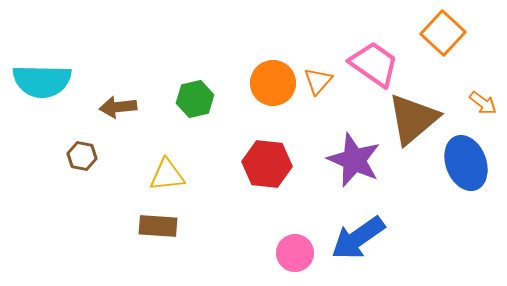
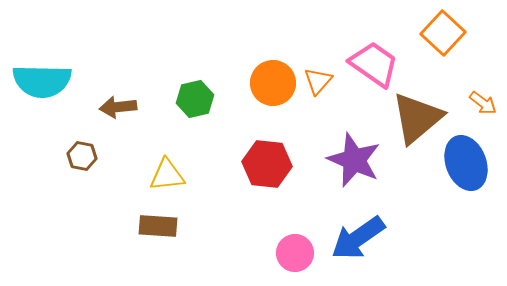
brown triangle: moved 4 px right, 1 px up
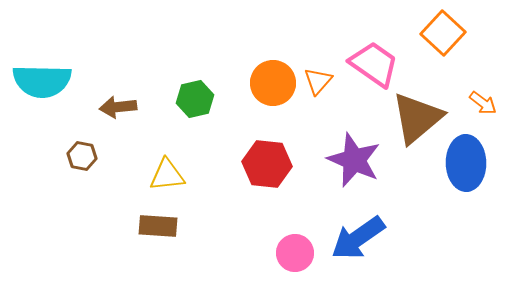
blue ellipse: rotated 20 degrees clockwise
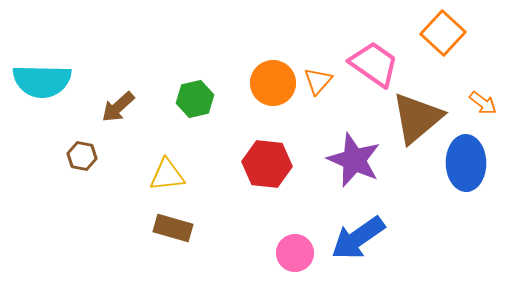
brown arrow: rotated 36 degrees counterclockwise
brown rectangle: moved 15 px right, 2 px down; rotated 12 degrees clockwise
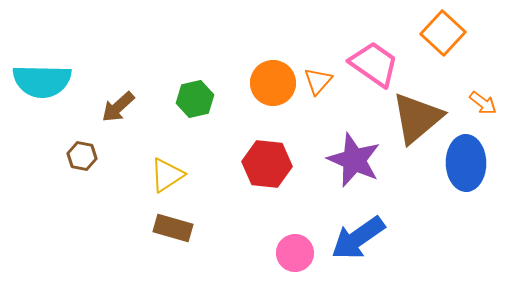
yellow triangle: rotated 27 degrees counterclockwise
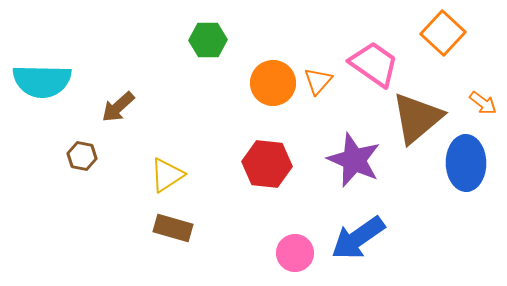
green hexagon: moved 13 px right, 59 px up; rotated 12 degrees clockwise
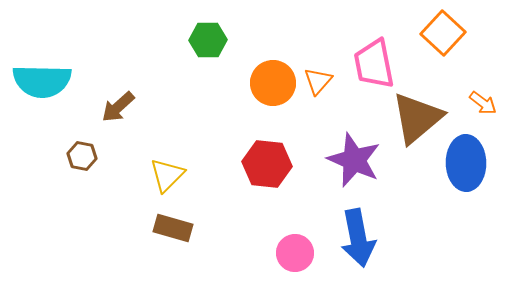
pink trapezoid: rotated 136 degrees counterclockwise
yellow triangle: rotated 12 degrees counterclockwise
blue arrow: rotated 66 degrees counterclockwise
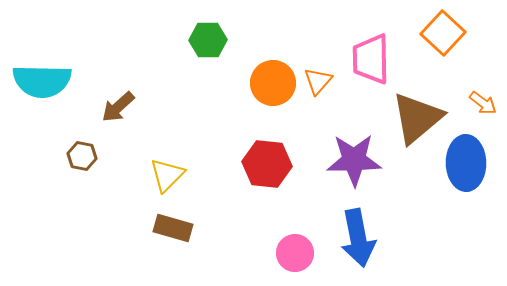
pink trapezoid: moved 3 px left, 5 px up; rotated 10 degrees clockwise
purple star: rotated 24 degrees counterclockwise
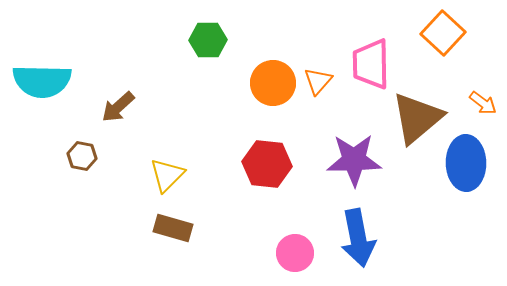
pink trapezoid: moved 5 px down
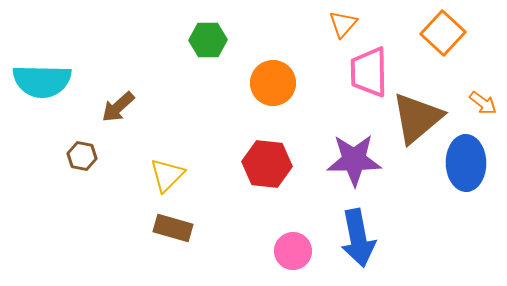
pink trapezoid: moved 2 px left, 8 px down
orange triangle: moved 25 px right, 57 px up
pink circle: moved 2 px left, 2 px up
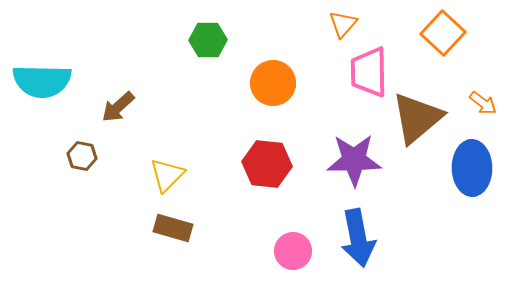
blue ellipse: moved 6 px right, 5 px down
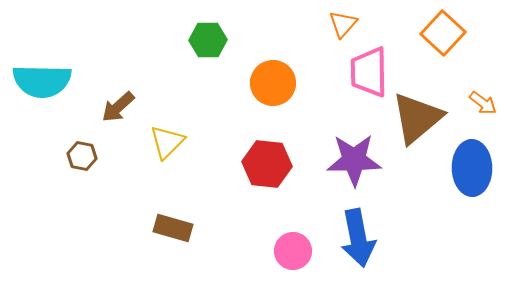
yellow triangle: moved 33 px up
